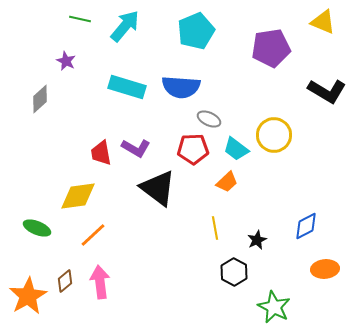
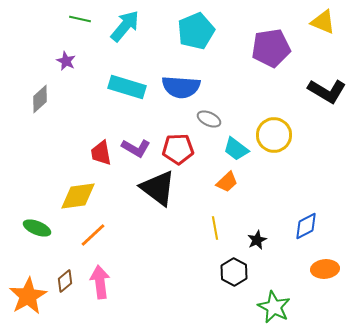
red pentagon: moved 15 px left
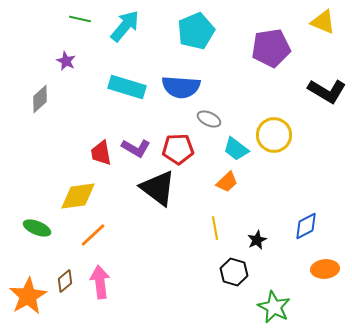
black hexagon: rotated 12 degrees counterclockwise
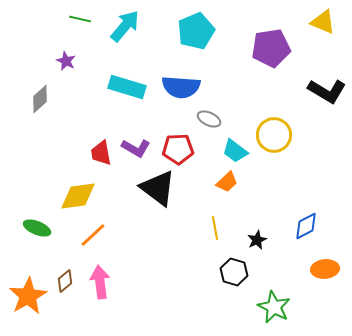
cyan trapezoid: moved 1 px left, 2 px down
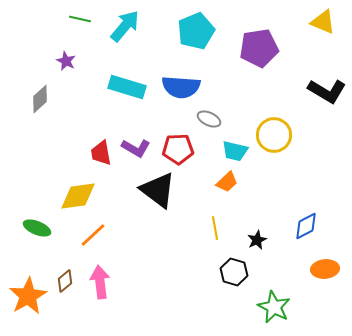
purple pentagon: moved 12 px left
cyan trapezoid: rotated 24 degrees counterclockwise
black triangle: moved 2 px down
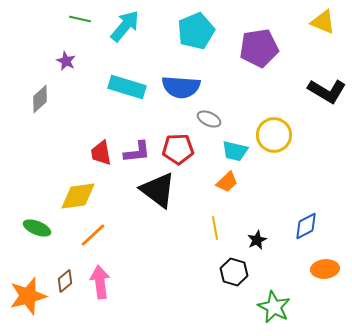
purple L-shape: moved 1 px right, 4 px down; rotated 36 degrees counterclockwise
orange star: rotated 15 degrees clockwise
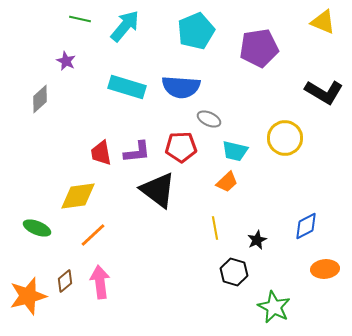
black L-shape: moved 3 px left, 1 px down
yellow circle: moved 11 px right, 3 px down
red pentagon: moved 3 px right, 2 px up
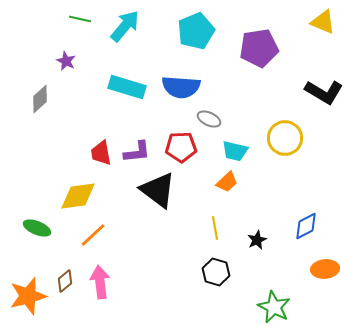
black hexagon: moved 18 px left
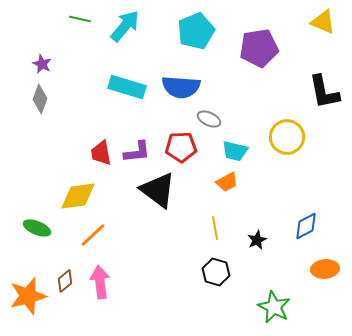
purple star: moved 24 px left, 3 px down
black L-shape: rotated 48 degrees clockwise
gray diamond: rotated 28 degrees counterclockwise
yellow circle: moved 2 px right, 1 px up
orange trapezoid: rotated 15 degrees clockwise
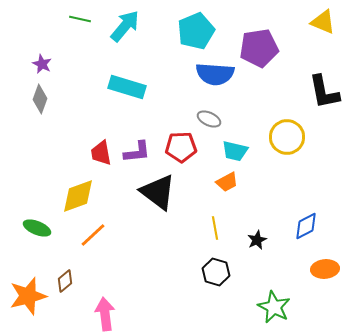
blue semicircle: moved 34 px right, 13 px up
black triangle: moved 2 px down
yellow diamond: rotated 12 degrees counterclockwise
pink arrow: moved 5 px right, 32 px down
